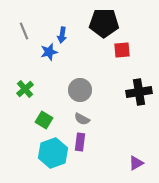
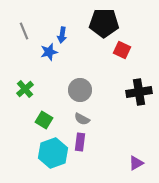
red square: rotated 30 degrees clockwise
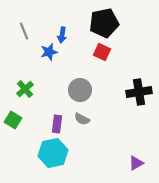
black pentagon: rotated 12 degrees counterclockwise
red square: moved 20 px left, 2 px down
green square: moved 31 px left
purple rectangle: moved 23 px left, 18 px up
cyan hexagon: rotated 8 degrees clockwise
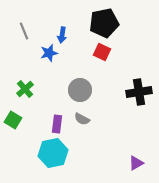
blue star: moved 1 px down
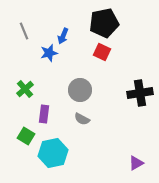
blue arrow: moved 1 px right, 1 px down; rotated 14 degrees clockwise
black cross: moved 1 px right, 1 px down
green square: moved 13 px right, 16 px down
purple rectangle: moved 13 px left, 10 px up
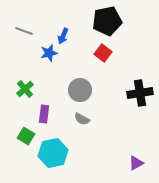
black pentagon: moved 3 px right, 2 px up
gray line: rotated 48 degrees counterclockwise
red square: moved 1 px right, 1 px down; rotated 12 degrees clockwise
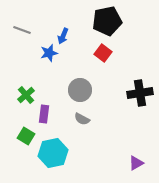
gray line: moved 2 px left, 1 px up
green cross: moved 1 px right, 6 px down
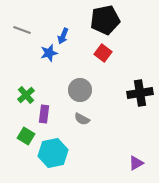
black pentagon: moved 2 px left, 1 px up
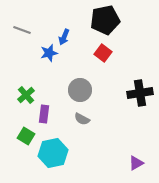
blue arrow: moved 1 px right, 1 px down
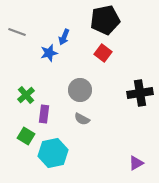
gray line: moved 5 px left, 2 px down
